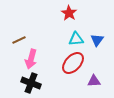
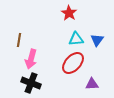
brown line: rotated 56 degrees counterclockwise
purple triangle: moved 2 px left, 3 px down
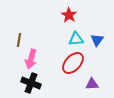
red star: moved 2 px down
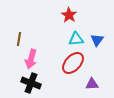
brown line: moved 1 px up
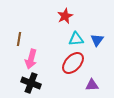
red star: moved 4 px left, 1 px down; rotated 14 degrees clockwise
purple triangle: moved 1 px down
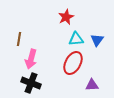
red star: moved 1 px right, 1 px down
red ellipse: rotated 15 degrees counterclockwise
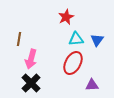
black cross: rotated 24 degrees clockwise
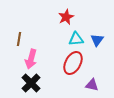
purple triangle: rotated 16 degrees clockwise
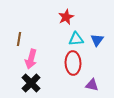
red ellipse: rotated 30 degrees counterclockwise
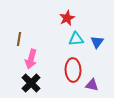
red star: moved 1 px right, 1 px down
blue triangle: moved 2 px down
red ellipse: moved 7 px down
